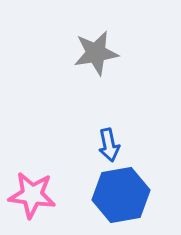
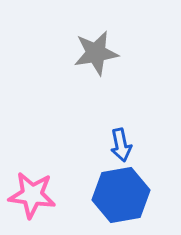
blue arrow: moved 12 px right
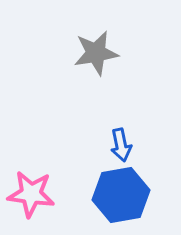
pink star: moved 1 px left, 1 px up
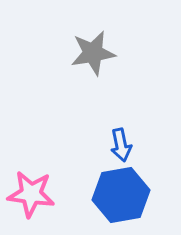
gray star: moved 3 px left
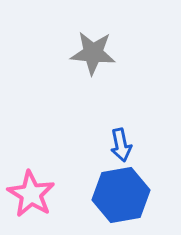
gray star: rotated 15 degrees clockwise
pink star: rotated 24 degrees clockwise
